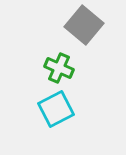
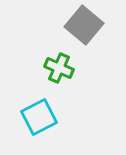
cyan square: moved 17 px left, 8 px down
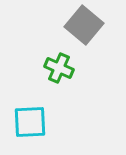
cyan square: moved 9 px left, 5 px down; rotated 24 degrees clockwise
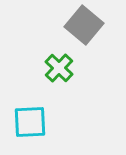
green cross: rotated 20 degrees clockwise
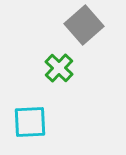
gray square: rotated 9 degrees clockwise
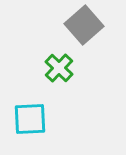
cyan square: moved 3 px up
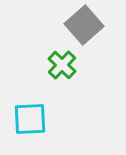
green cross: moved 3 px right, 3 px up
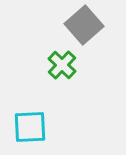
cyan square: moved 8 px down
